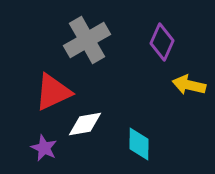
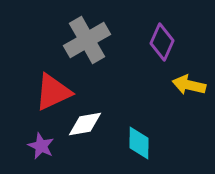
cyan diamond: moved 1 px up
purple star: moved 3 px left, 2 px up
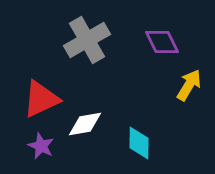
purple diamond: rotated 51 degrees counterclockwise
yellow arrow: rotated 108 degrees clockwise
red triangle: moved 12 px left, 7 px down
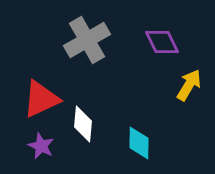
white diamond: moved 2 px left; rotated 75 degrees counterclockwise
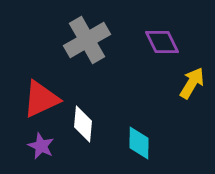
yellow arrow: moved 3 px right, 2 px up
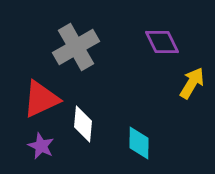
gray cross: moved 11 px left, 7 px down
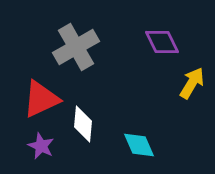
cyan diamond: moved 2 px down; rotated 24 degrees counterclockwise
